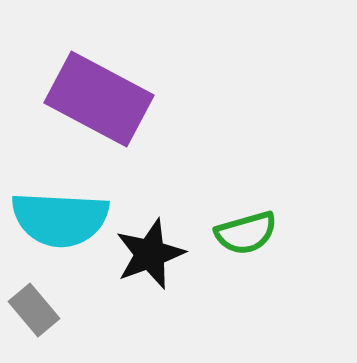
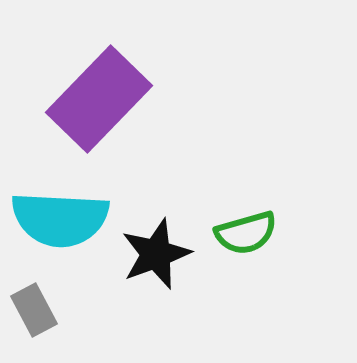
purple rectangle: rotated 74 degrees counterclockwise
black star: moved 6 px right
gray rectangle: rotated 12 degrees clockwise
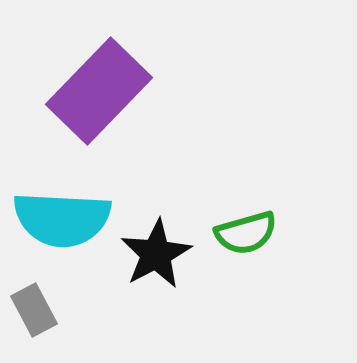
purple rectangle: moved 8 px up
cyan semicircle: moved 2 px right
black star: rotated 8 degrees counterclockwise
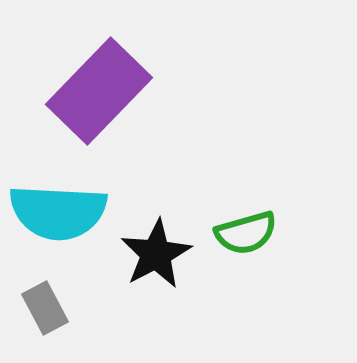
cyan semicircle: moved 4 px left, 7 px up
gray rectangle: moved 11 px right, 2 px up
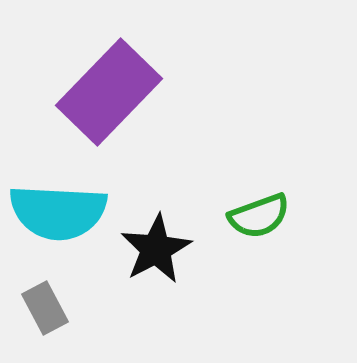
purple rectangle: moved 10 px right, 1 px down
green semicircle: moved 13 px right, 17 px up; rotated 4 degrees counterclockwise
black star: moved 5 px up
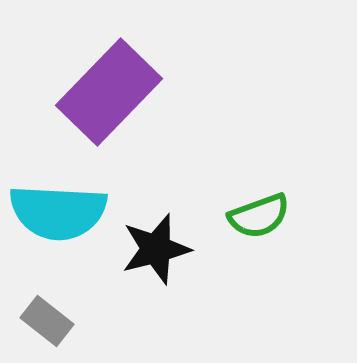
black star: rotated 14 degrees clockwise
gray rectangle: moved 2 px right, 13 px down; rotated 24 degrees counterclockwise
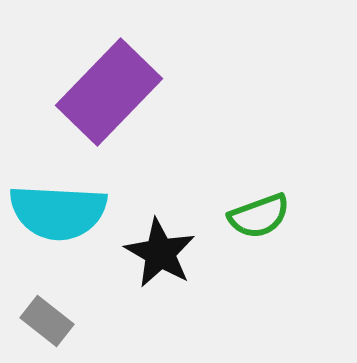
black star: moved 4 px right, 4 px down; rotated 28 degrees counterclockwise
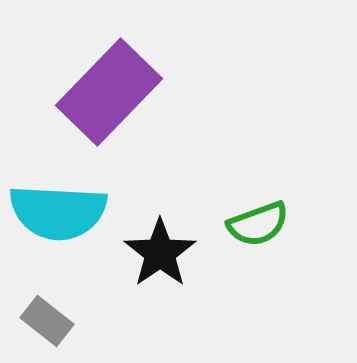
green semicircle: moved 1 px left, 8 px down
black star: rotated 8 degrees clockwise
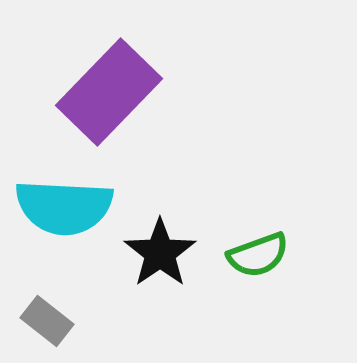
cyan semicircle: moved 6 px right, 5 px up
green semicircle: moved 31 px down
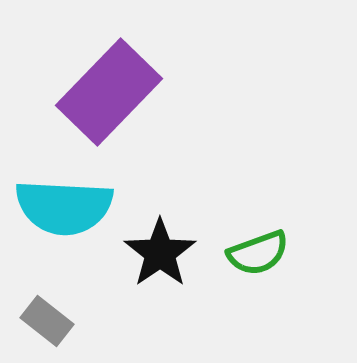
green semicircle: moved 2 px up
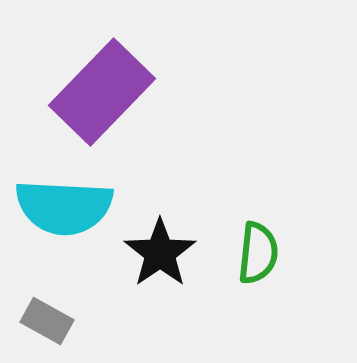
purple rectangle: moved 7 px left
green semicircle: rotated 64 degrees counterclockwise
gray rectangle: rotated 9 degrees counterclockwise
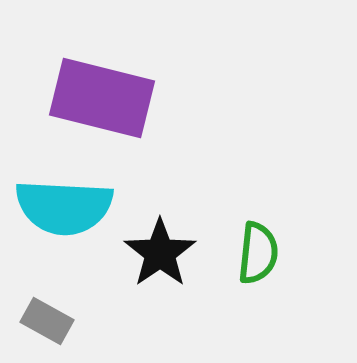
purple rectangle: moved 6 px down; rotated 60 degrees clockwise
